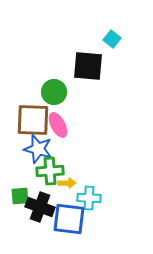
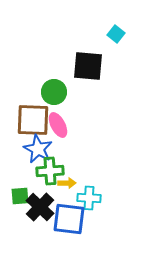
cyan square: moved 4 px right, 5 px up
blue star: rotated 12 degrees clockwise
black cross: rotated 24 degrees clockwise
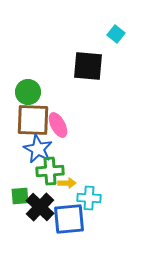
green circle: moved 26 px left
blue square: rotated 12 degrees counterclockwise
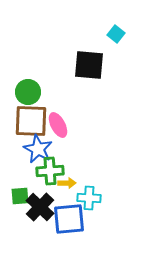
black square: moved 1 px right, 1 px up
brown square: moved 2 px left, 1 px down
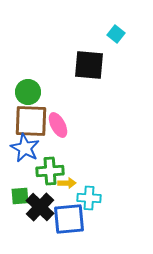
blue star: moved 13 px left, 1 px up
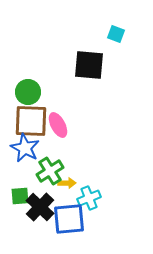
cyan square: rotated 18 degrees counterclockwise
green cross: rotated 28 degrees counterclockwise
cyan cross: rotated 25 degrees counterclockwise
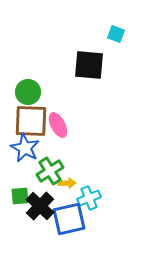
black cross: moved 1 px up
blue square: rotated 8 degrees counterclockwise
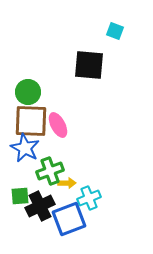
cyan square: moved 1 px left, 3 px up
green cross: rotated 12 degrees clockwise
black cross: rotated 20 degrees clockwise
blue square: rotated 8 degrees counterclockwise
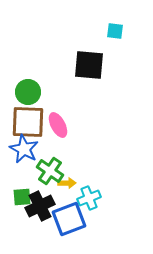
cyan square: rotated 12 degrees counterclockwise
brown square: moved 3 px left, 1 px down
blue star: moved 1 px left, 1 px down
green cross: rotated 36 degrees counterclockwise
green square: moved 2 px right, 1 px down
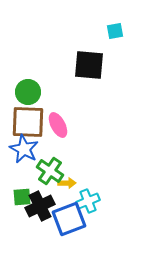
cyan square: rotated 18 degrees counterclockwise
cyan cross: moved 1 px left, 3 px down
